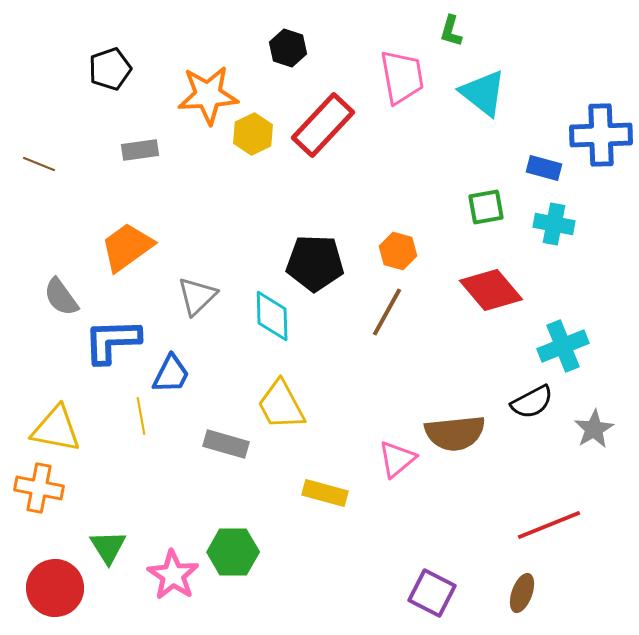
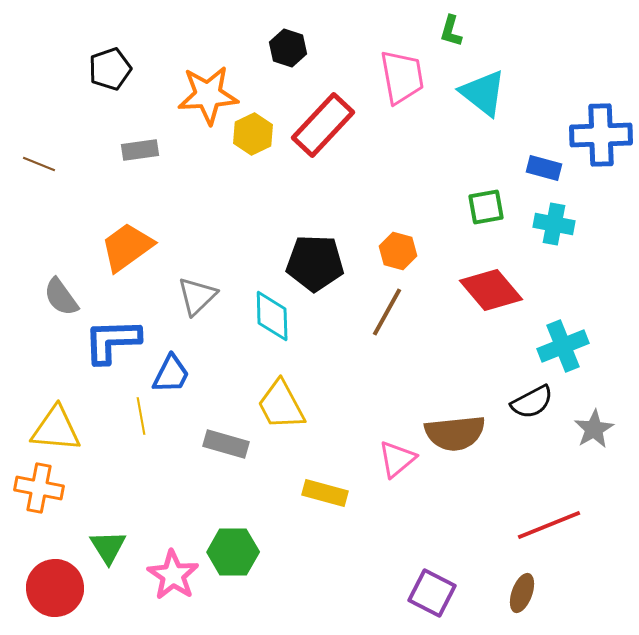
yellow triangle at (56, 429): rotated 6 degrees counterclockwise
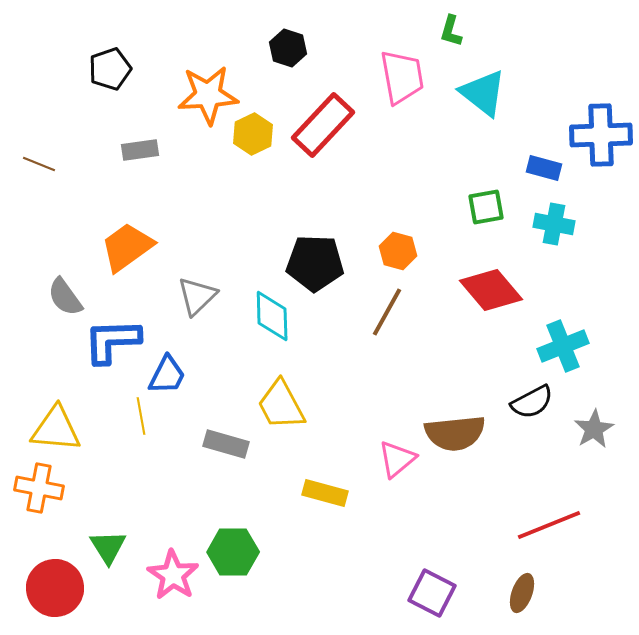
gray semicircle at (61, 297): moved 4 px right
blue trapezoid at (171, 374): moved 4 px left, 1 px down
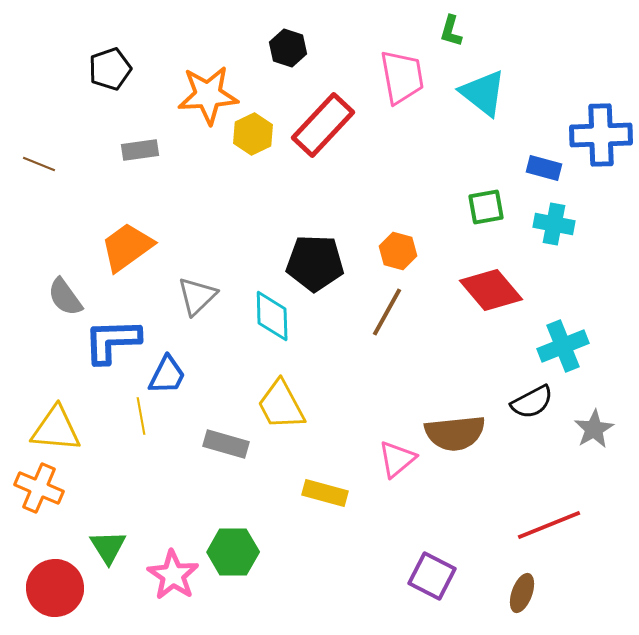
orange cross at (39, 488): rotated 12 degrees clockwise
purple square at (432, 593): moved 17 px up
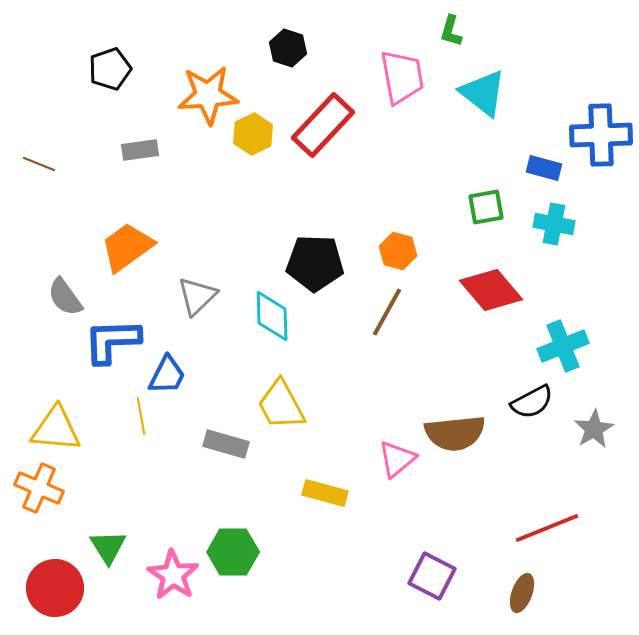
red line at (549, 525): moved 2 px left, 3 px down
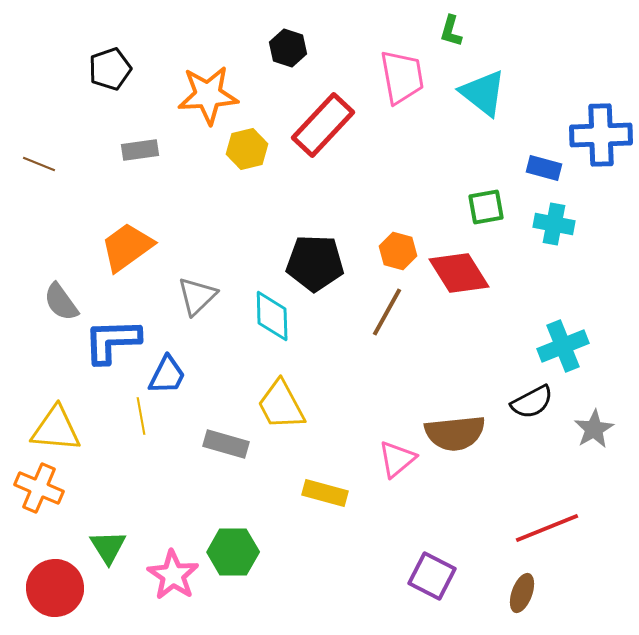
yellow hexagon at (253, 134): moved 6 px left, 15 px down; rotated 12 degrees clockwise
red diamond at (491, 290): moved 32 px left, 17 px up; rotated 8 degrees clockwise
gray semicircle at (65, 297): moved 4 px left, 5 px down
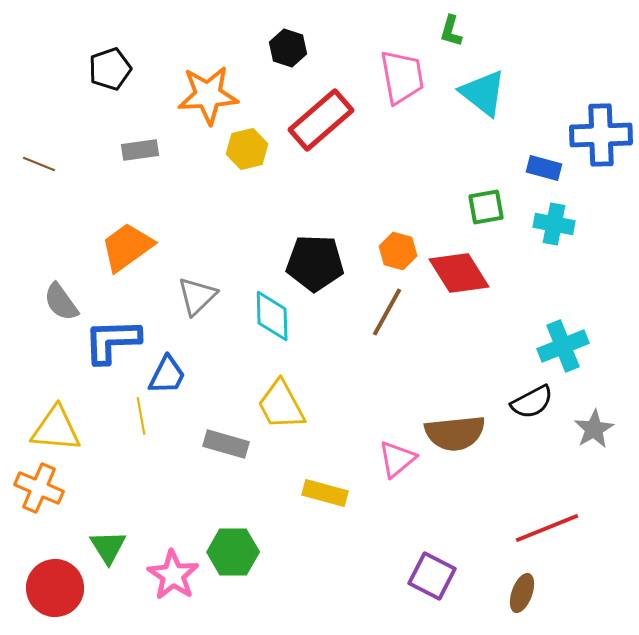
red rectangle at (323, 125): moved 2 px left, 5 px up; rotated 6 degrees clockwise
